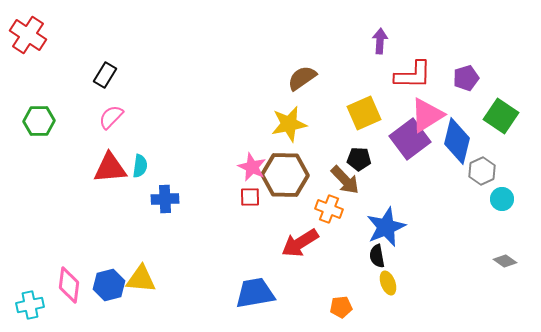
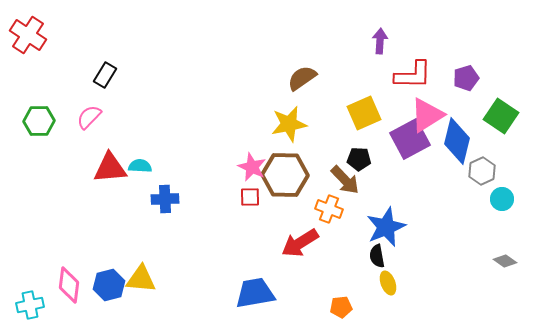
pink semicircle: moved 22 px left
purple square: rotated 9 degrees clockwise
cyan semicircle: rotated 95 degrees counterclockwise
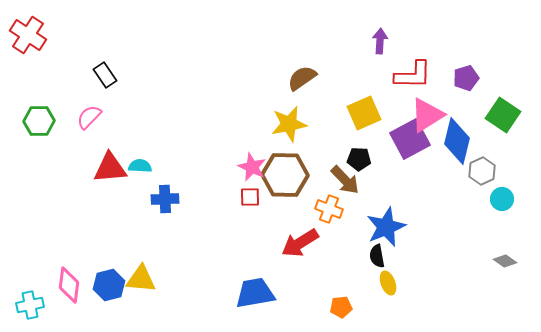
black rectangle: rotated 65 degrees counterclockwise
green square: moved 2 px right, 1 px up
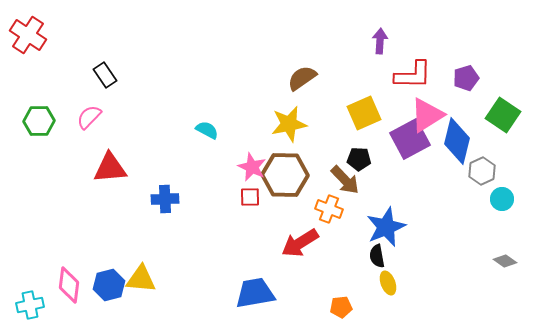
cyan semicircle: moved 67 px right, 36 px up; rotated 25 degrees clockwise
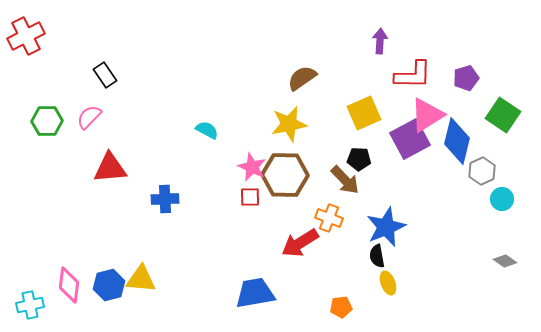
red cross: moved 2 px left, 1 px down; rotated 30 degrees clockwise
green hexagon: moved 8 px right
orange cross: moved 9 px down
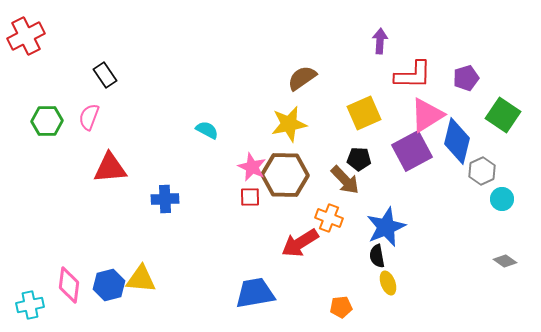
pink semicircle: rotated 24 degrees counterclockwise
purple square: moved 2 px right, 12 px down
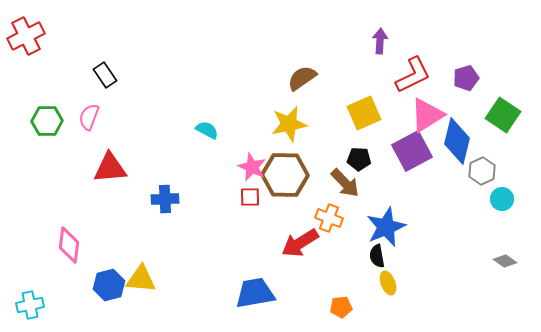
red L-shape: rotated 27 degrees counterclockwise
brown arrow: moved 3 px down
pink diamond: moved 40 px up
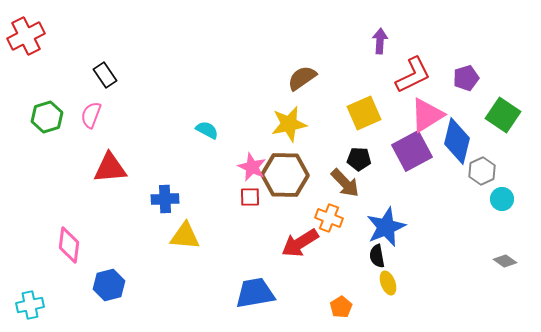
pink semicircle: moved 2 px right, 2 px up
green hexagon: moved 4 px up; rotated 16 degrees counterclockwise
yellow triangle: moved 44 px right, 43 px up
orange pentagon: rotated 25 degrees counterclockwise
